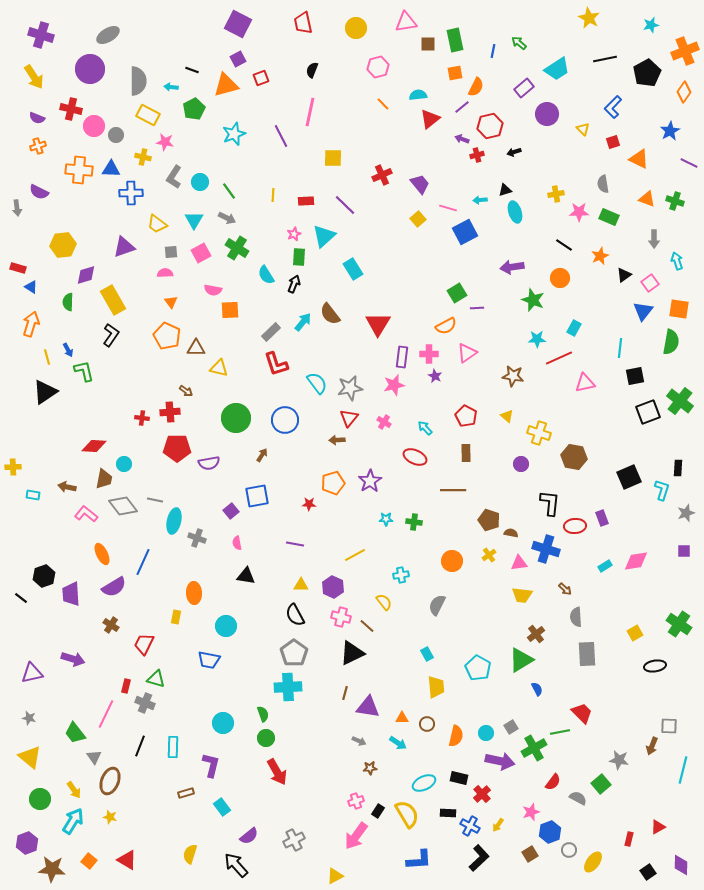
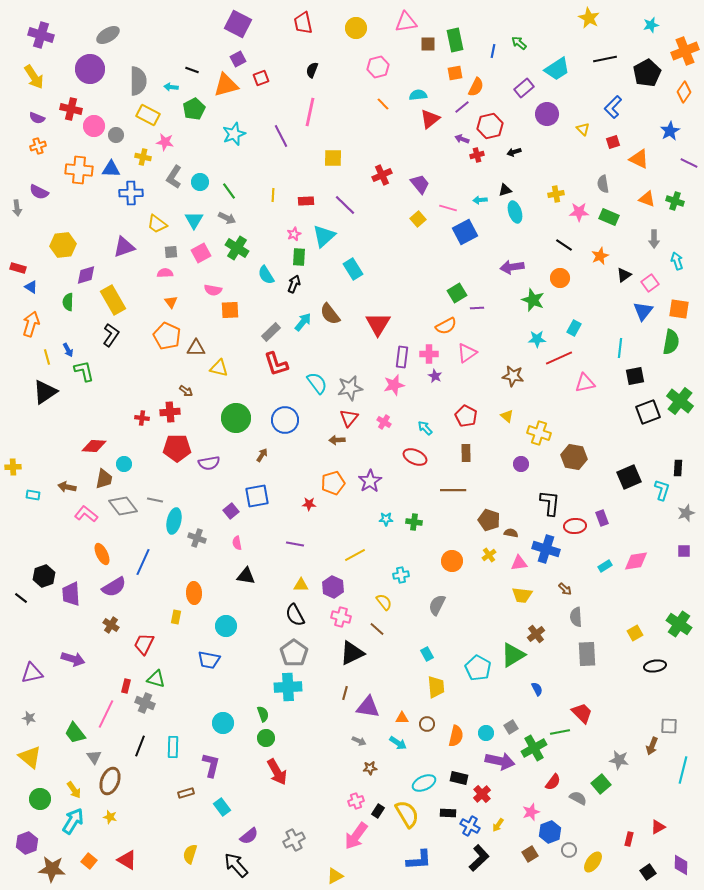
brown line at (367, 626): moved 10 px right, 3 px down
green triangle at (521, 660): moved 8 px left, 5 px up
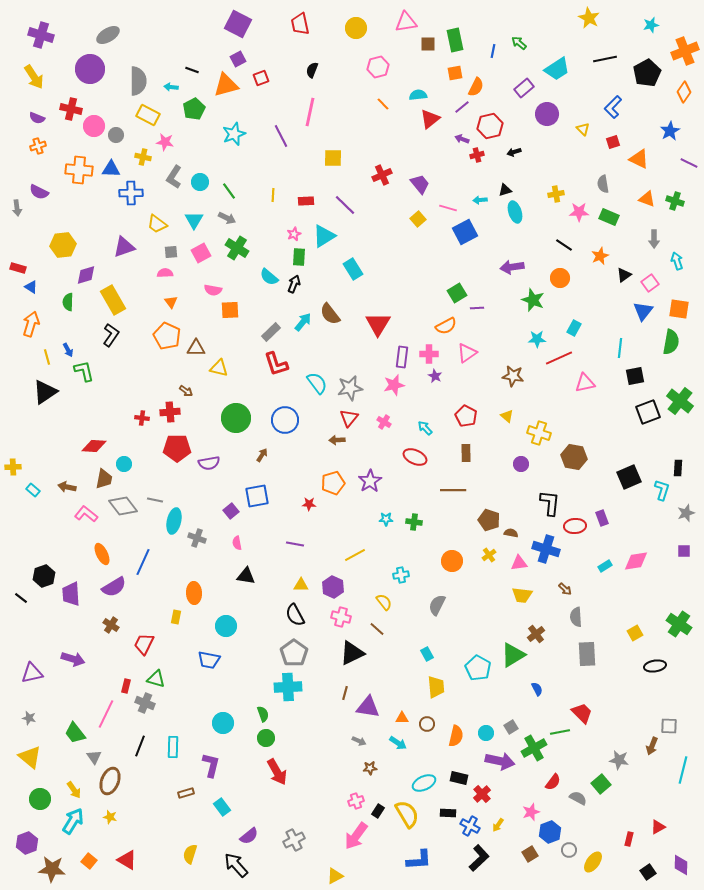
red trapezoid at (303, 23): moved 3 px left, 1 px down
cyan triangle at (324, 236): rotated 10 degrees clockwise
cyan semicircle at (266, 275): moved 3 px right, 2 px down; rotated 18 degrees counterclockwise
cyan rectangle at (33, 495): moved 5 px up; rotated 32 degrees clockwise
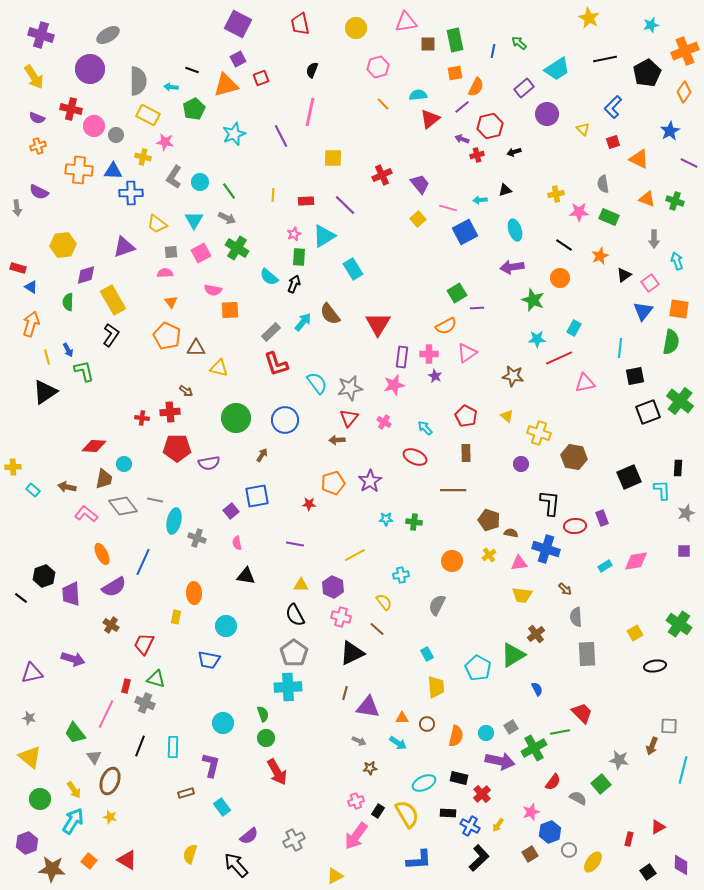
blue triangle at (111, 169): moved 2 px right, 2 px down
cyan ellipse at (515, 212): moved 18 px down
cyan L-shape at (662, 490): rotated 20 degrees counterclockwise
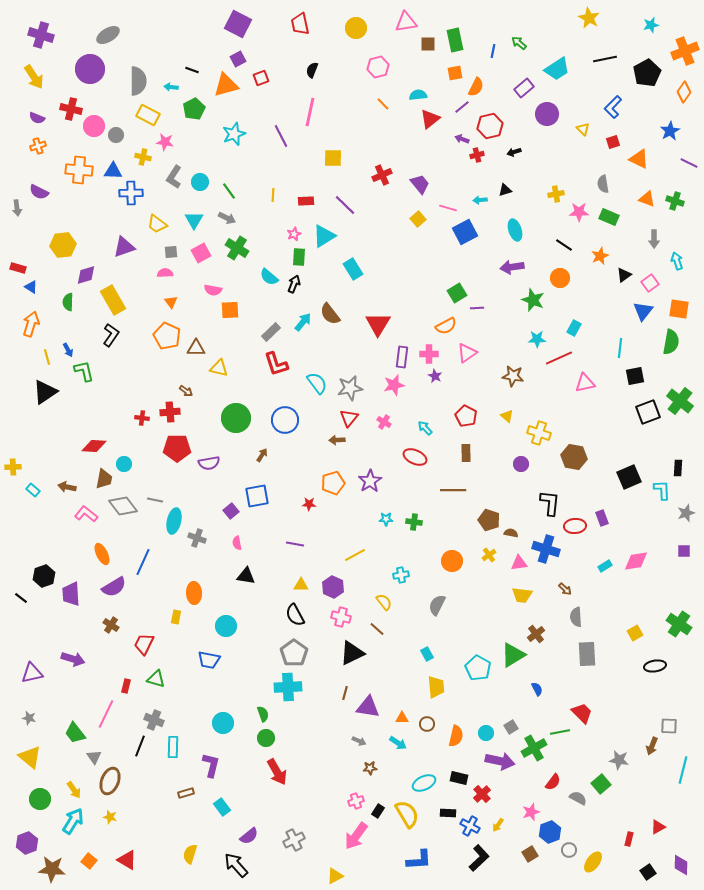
gray cross at (145, 703): moved 9 px right, 17 px down
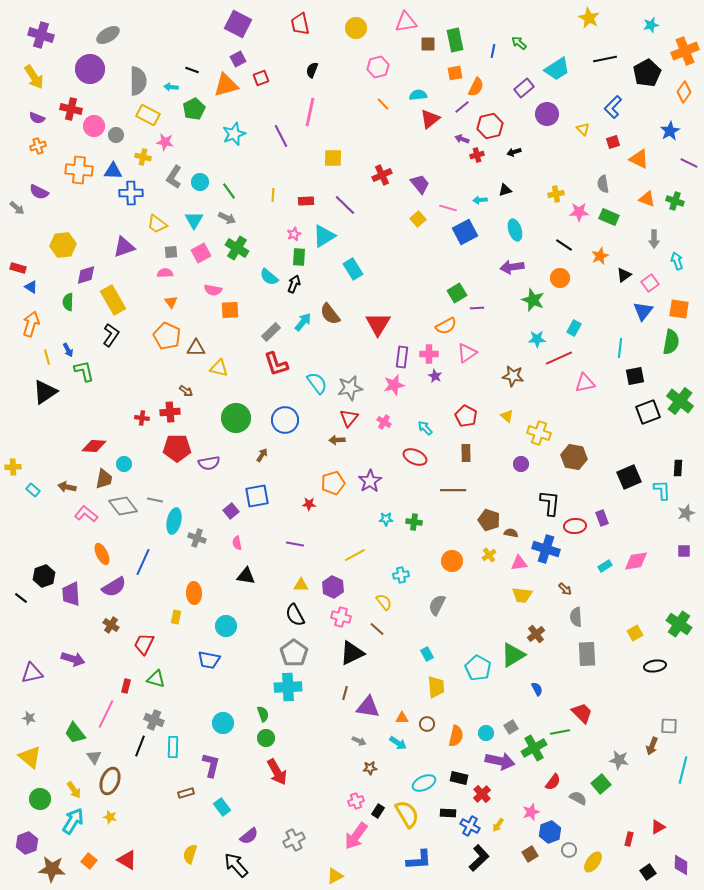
gray arrow at (17, 208): rotated 42 degrees counterclockwise
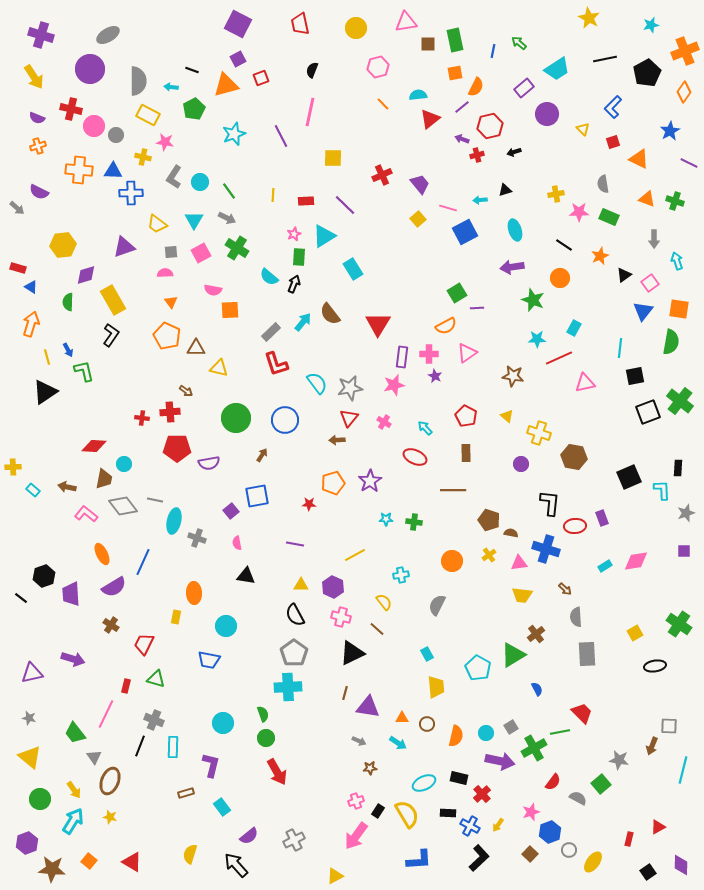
brown square at (530, 854): rotated 14 degrees counterclockwise
red triangle at (127, 860): moved 5 px right, 2 px down
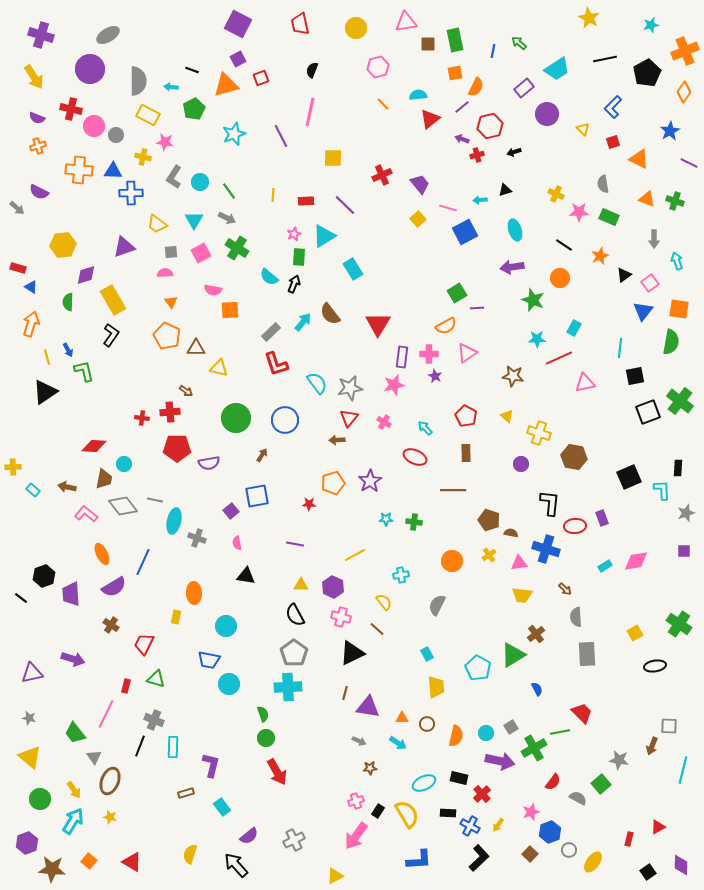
yellow cross at (556, 194): rotated 35 degrees clockwise
cyan circle at (223, 723): moved 6 px right, 39 px up
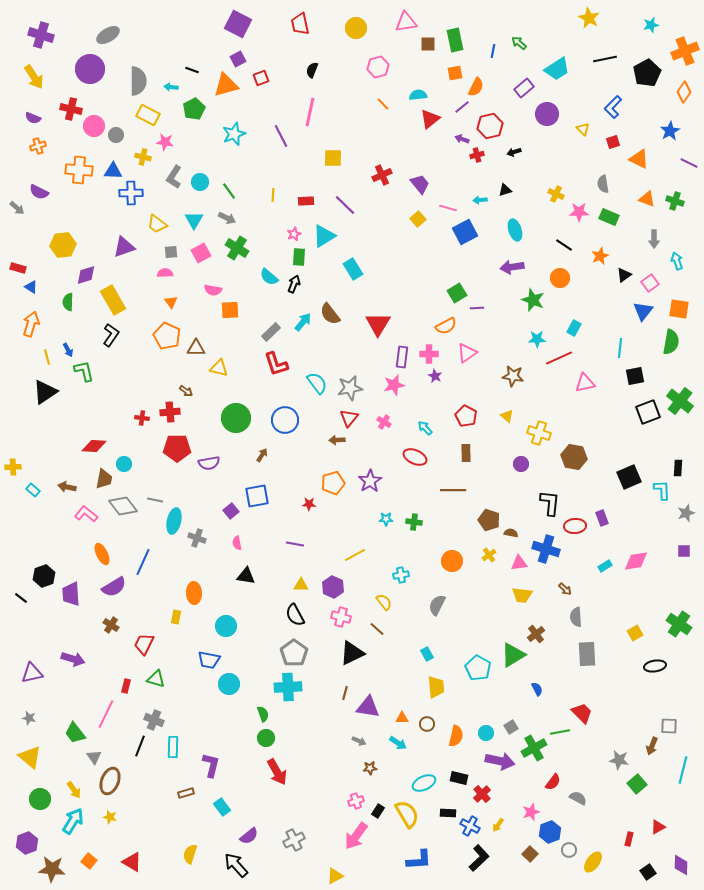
purple semicircle at (37, 118): moved 4 px left
green square at (601, 784): moved 36 px right
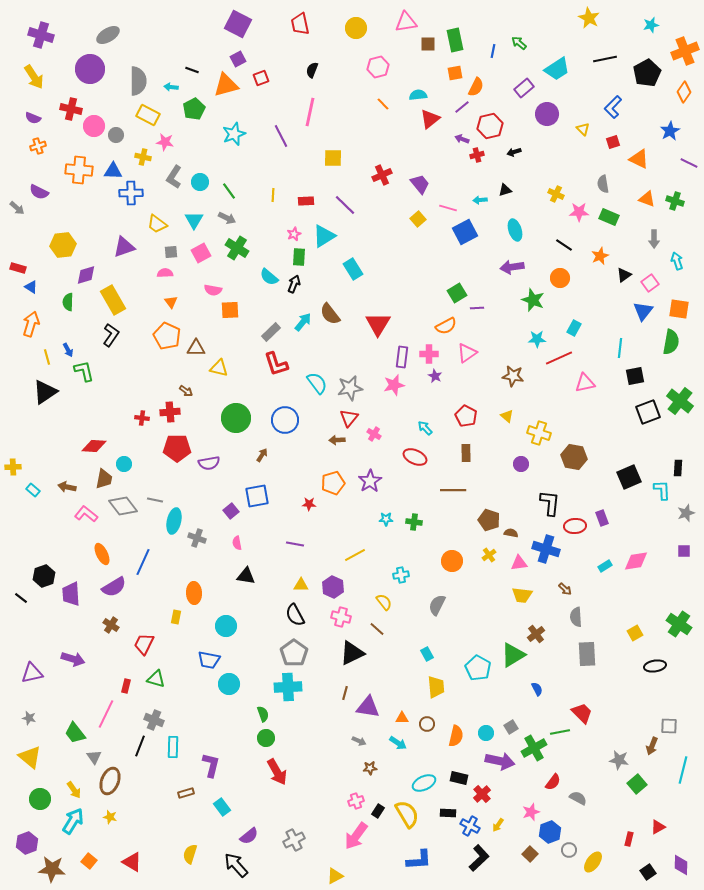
pink cross at (384, 422): moved 10 px left, 12 px down
